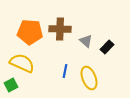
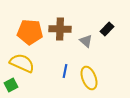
black rectangle: moved 18 px up
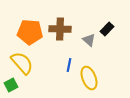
gray triangle: moved 3 px right, 1 px up
yellow semicircle: rotated 25 degrees clockwise
blue line: moved 4 px right, 6 px up
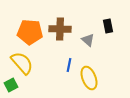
black rectangle: moved 1 px right, 3 px up; rotated 56 degrees counterclockwise
gray triangle: moved 1 px left
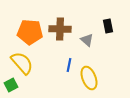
gray triangle: moved 1 px left
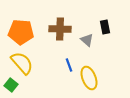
black rectangle: moved 3 px left, 1 px down
orange pentagon: moved 9 px left
blue line: rotated 32 degrees counterclockwise
green square: rotated 24 degrees counterclockwise
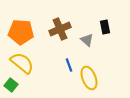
brown cross: rotated 25 degrees counterclockwise
yellow semicircle: rotated 10 degrees counterclockwise
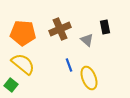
orange pentagon: moved 2 px right, 1 px down
yellow semicircle: moved 1 px right, 1 px down
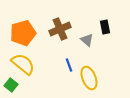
orange pentagon: rotated 20 degrees counterclockwise
